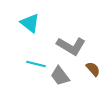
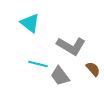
cyan line: moved 2 px right
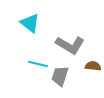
gray L-shape: moved 1 px left, 1 px up
brown semicircle: moved 3 px up; rotated 42 degrees counterclockwise
gray trapezoid: rotated 55 degrees clockwise
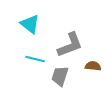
cyan triangle: moved 1 px down
gray L-shape: rotated 52 degrees counterclockwise
cyan line: moved 3 px left, 5 px up
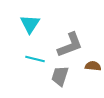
cyan triangle: rotated 25 degrees clockwise
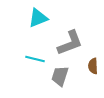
cyan triangle: moved 8 px right, 6 px up; rotated 35 degrees clockwise
gray L-shape: moved 2 px up
brown semicircle: rotated 98 degrees counterclockwise
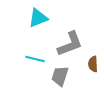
gray L-shape: moved 1 px down
brown semicircle: moved 2 px up
